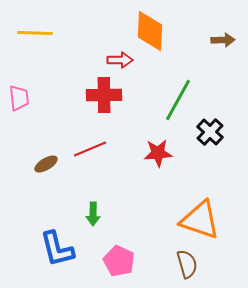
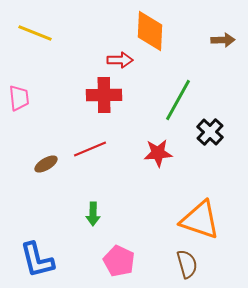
yellow line: rotated 20 degrees clockwise
blue L-shape: moved 20 px left, 11 px down
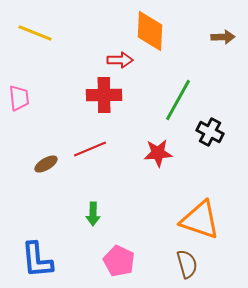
brown arrow: moved 3 px up
black cross: rotated 16 degrees counterclockwise
blue L-shape: rotated 9 degrees clockwise
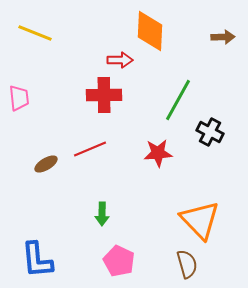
green arrow: moved 9 px right
orange triangle: rotated 27 degrees clockwise
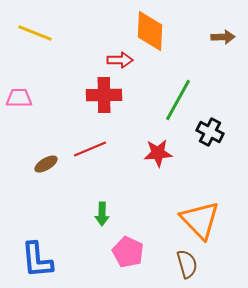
pink trapezoid: rotated 84 degrees counterclockwise
pink pentagon: moved 9 px right, 9 px up
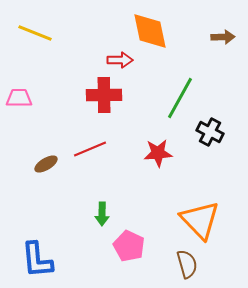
orange diamond: rotated 15 degrees counterclockwise
green line: moved 2 px right, 2 px up
pink pentagon: moved 1 px right, 6 px up
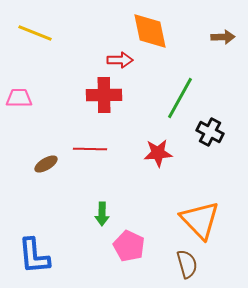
red line: rotated 24 degrees clockwise
blue L-shape: moved 3 px left, 4 px up
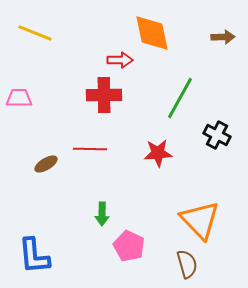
orange diamond: moved 2 px right, 2 px down
black cross: moved 7 px right, 3 px down
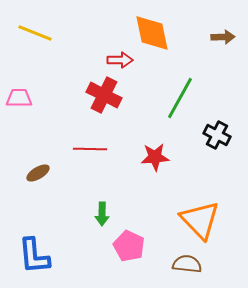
red cross: rotated 28 degrees clockwise
red star: moved 3 px left, 4 px down
brown ellipse: moved 8 px left, 9 px down
brown semicircle: rotated 68 degrees counterclockwise
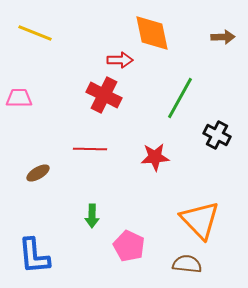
green arrow: moved 10 px left, 2 px down
